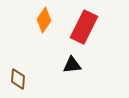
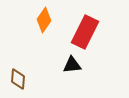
red rectangle: moved 1 px right, 5 px down
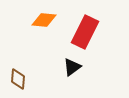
orange diamond: rotated 60 degrees clockwise
black triangle: moved 2 px down; rotated 30 degrees counterclockwise
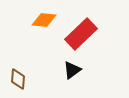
red rectangle: moved 4 px left, 2 px down; rotated 20 degrees clockwise
black triangle: moved 3 px down
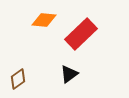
black triangle: moved 3 px left, 4 px down
brown diamond: rotated 50 degrees clockwise
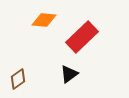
red rectangle: moved 1 px right, 3 px down
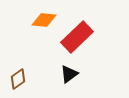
red rectangle: moved 5 px left
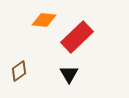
black triangle: rotated 24 degrees counterclockwise
brown diamond: moved 1 px right, 8 px up
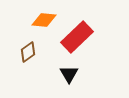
brown diamond: moved 9 px right, 19 px up
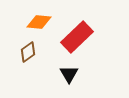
orange diamond: moved 5 px left, 2 px down
